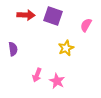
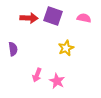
red arrow: moved 3 px right, 3 px down
pink semicircle: moved 2 px left, 7 px up; rotated 72 degrees clockwise
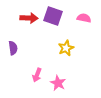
purple semicircle: moved 1 px up
pink star: moved 1 px right, 2 px down
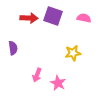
yellow star: moved 7 px right, 5 px down; rotated 14 degrees clockwise
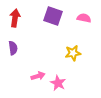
red arrow: moved 14 px left; rotated 84 degrees counterclockwise
pink arrow: moved 1 px right, 1 px down; rotated 128 degrees counterclockwise
